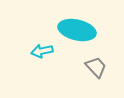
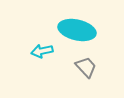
gray trapezoid: moved 10 px left
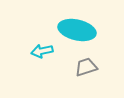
gray trapezoid: rotated 65 degrees counterclockwise
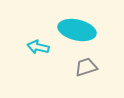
cyan arrow: moved 4 px left, 4 px up; rotated 25 degrees clockwise
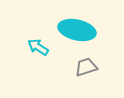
cyan arrow: rotated 20 degrees clockwise
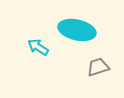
gray trapezoid: moved 12 px right
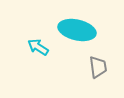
gray trapezoid: rotated 100 degrees clockwise
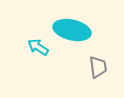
cyan ellipse: moved 5 px left
